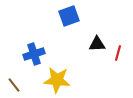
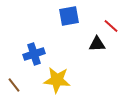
blue square: rotated 10 degrees clockwise
red line: moved 7 px left, 27 px up; rotated 63 degrees counterclockwise
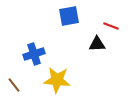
red line: rotated 21 degrees counterclockwise
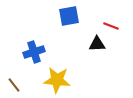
blue cross: moved 2 px up
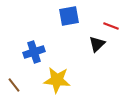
black triangle: rotated 42 degrees counterclockwise
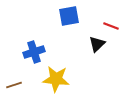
yellow star: moved 1 px left, 1 px up
brown line: rotated 70 degrees counterclockwise
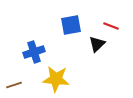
blue square: moved 2 px right, 9 px down
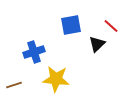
red line: rotated 21 degrees clockwise
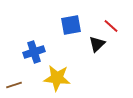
yellow star: moved 1 px right, 1 px up
